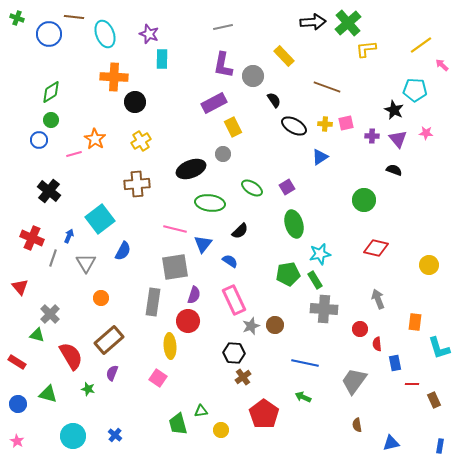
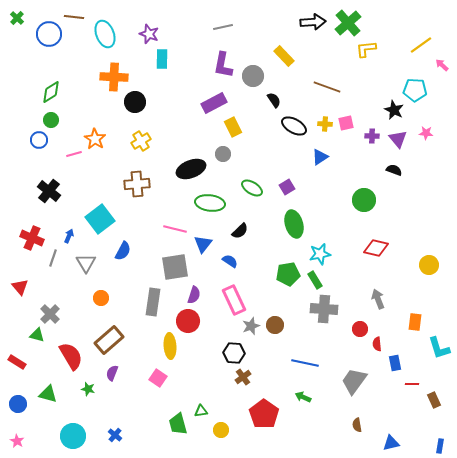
green cross at (17, 18): rotated 24 degrees clockwise
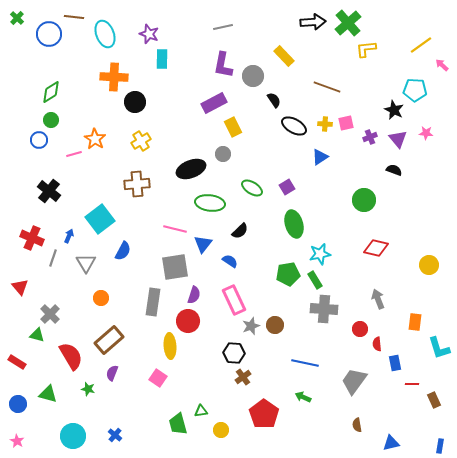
purple cross at (372, 136): moved 2 px left, 1 px down; rotated 24 degrees counterclockwise
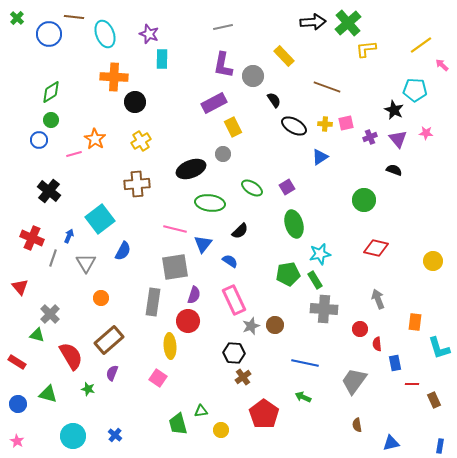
yellow circle at (429, 265): moved 4 px right, 4 px up
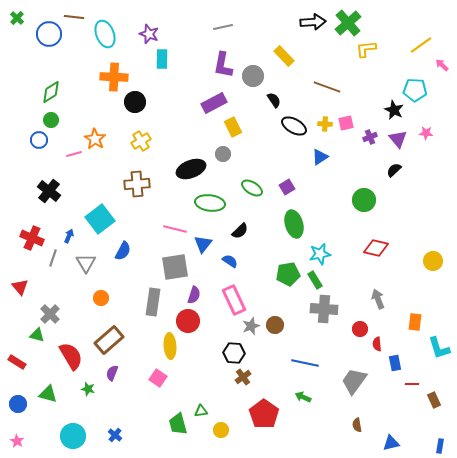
black semicircle at (394, 170): rotated 63 degrees counterclockwise
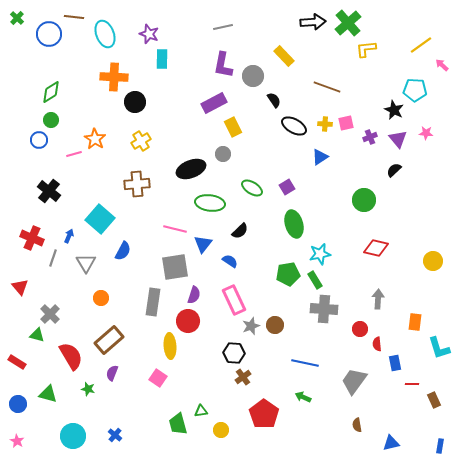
cyan square at (100, 219): rotated 12 degrees counterclockwise
gray arrow at (378, 299): rotated 24 degrees clockwise
